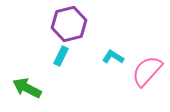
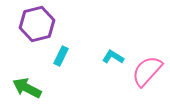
purple hexagon: moved 32 px left
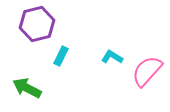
cyan L-shape: moved 1 px left
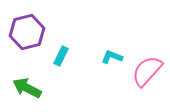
purple hexagon: moved 10 px left, 8 px down
cyan L-shape: rotated 10 degrees counterclockwise
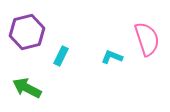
pink semicircle: moved 32 px up; rotated 120 degrees clockwise
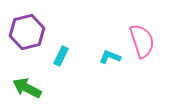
pink semicircle: moved 5 px left, 2 px down
cyan L-shape: moved 2 px left
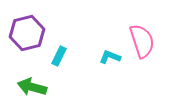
purple hexagon: moved 1 px down
cyan rectangle: moved 2 px left
green arrow: moved 5 px right, 1 px up; rotated 12 degrees counterclockwise
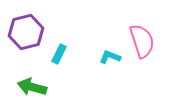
purple hexagon: moved 1 px left, 1 px up
cyan rectangle: moved 2 px up
